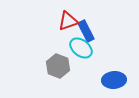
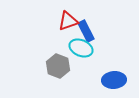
cyan ellipse: rotated 15 degrees counterclockwise
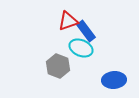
blue rectangle: rotated 10 degrees counterclockwise
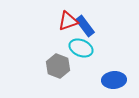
blue rectangle: moved 1 px left, 5 px up
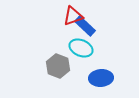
red triangle: moved 5 px right, 5 px up
blue rectangle: rotated 10 degrees counterclockwise
blue ellipse: moved 13 px left, 2 px up
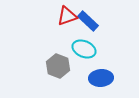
red triangle: moved 6 px left
blue rectangle: moved 3 px right, 5 px up
cyan ellipse: moved 3 px right, 1 px down
